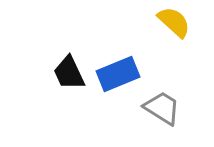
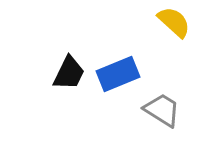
black trapezoid: rotated 129 degrees counterclockwise
gray trapezoid: moved 2 px down
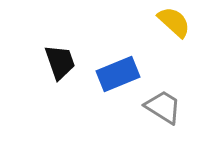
black trapezoid: moved 9 px left, 11 px up; rotated 45 degrees counterclockwise
gray trapezoid: moved 1 px right, 3 px up
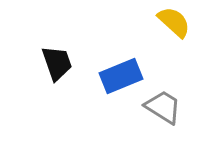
black trapezoid: moved 3 px left, 1 px down
blue rectangle: moved 3 px right, 2 px down
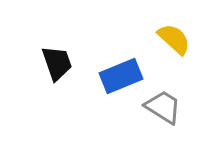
yellow semicircle: moved 17 px down
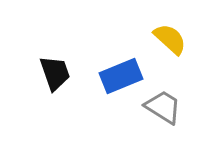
yellow semicircle: moved 4 px left
black trapezoid: moved 2 px left, 10 px down
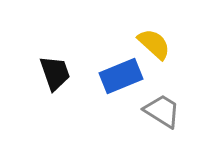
yellow semicircle: moved 16 px left, 5 px down
gray trapezoid: moved 1 px left, 4 px down
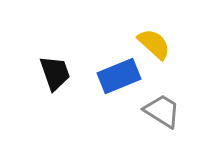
blue rectangle: moved 2 px left
